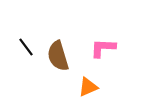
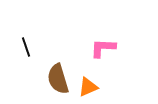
black line: rotated 18 degrees clockwise
brown semicircle: moved 23 px down
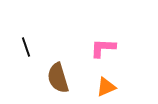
brown semicircle: moved 1 px up
orange triangle: moved 18 px right
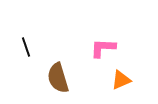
orange triangle: moved 15 px right, 7 px up
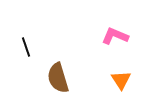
pink L-shape: moved 12 px right, 12 px up; rotated 20 degrees clockwise
orange triangle: rotated 40 degrees counterclockwise
